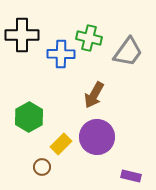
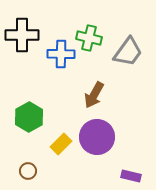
brown circle: moved 14 px left, 4 px down
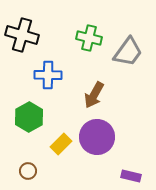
black cross: rotated 16 degrees clockwise
blue cross: moved 13 px left, 21 px down
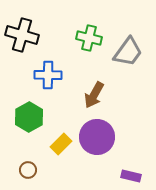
brown circle: moved 1 px up
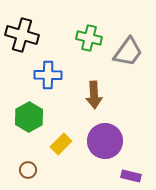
brown arrow: rotated 32 degrees counterclockwise
purple circle: moved 8 px right, 4 px down
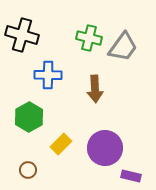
gray trapezoid: moved 5 px left, 5 px up
brown arrow: moved 1 px right, 6 px up
purple circle: moved 7 px down
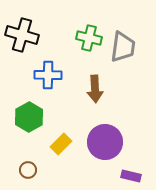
gray trapezoid: rotated 28 degrees counterclockwise
purple circle: moved 6 px up
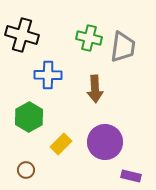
brown circle: moved 2 px left
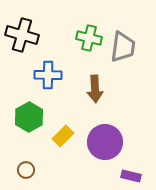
yellow rectangle: moved 2 px right, 8 px up
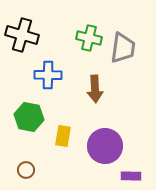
gray trapezoid: moved 1 px down
green hexagon: rotated 20 degrees counterclockwise
yellow rectangle: rotated 35 degrees counterclockwise
purple circle: moved 4 px down
purple rectangle: rotated 12 degrees counterclockwise
